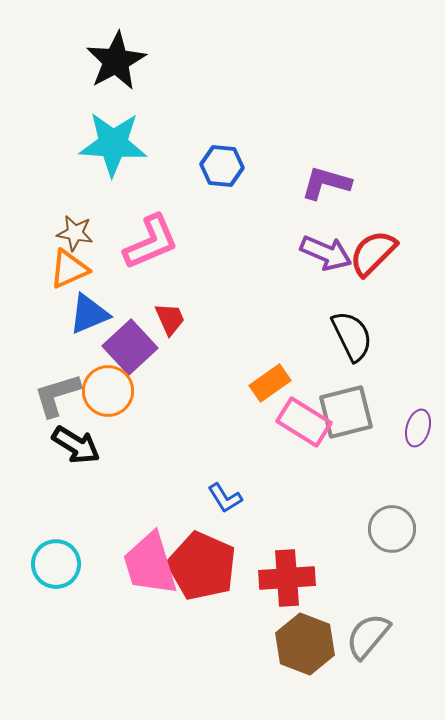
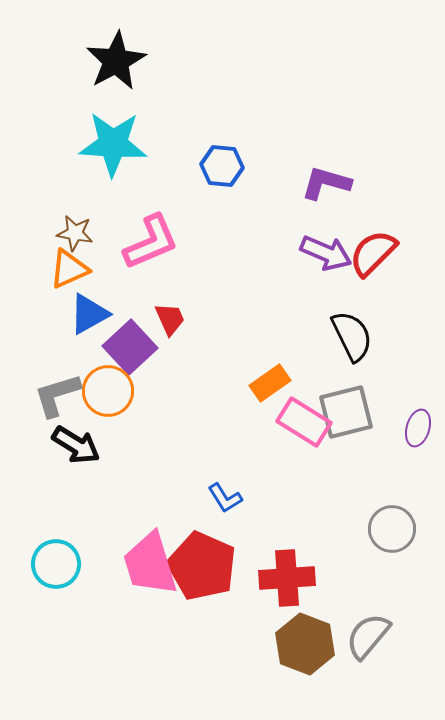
blue triangle: rotated 6 degrees counterclockwise
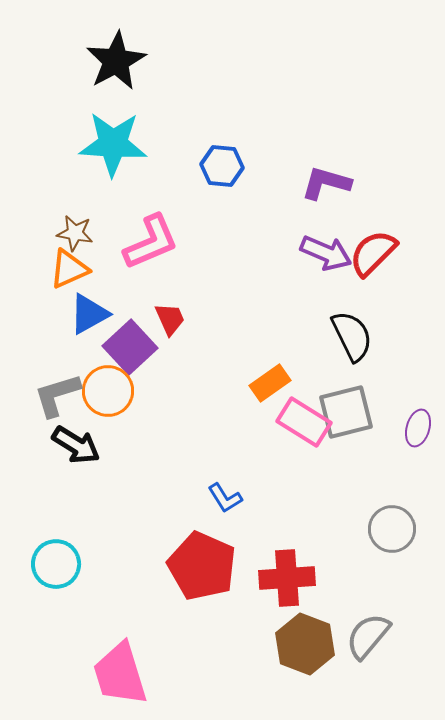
pink trapezoid: moved 30 px left, 110 px down
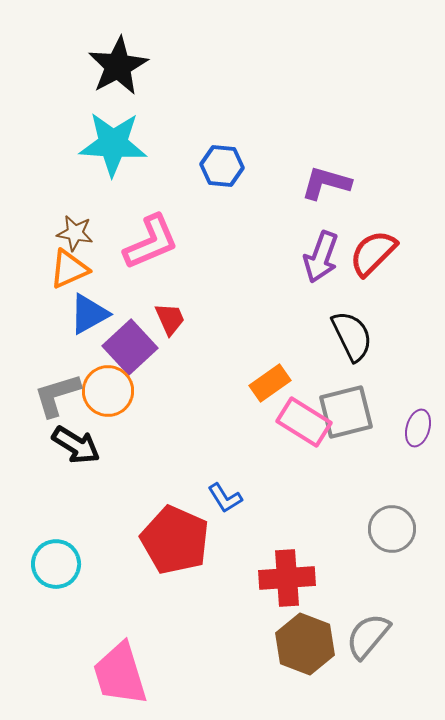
black star: moved 2 px right, 5 px down
purple arrow: moved 5 px left, 4 px down; rotated 87 degrees clockwise
red pentagon: moved 27 px left, 26 px up
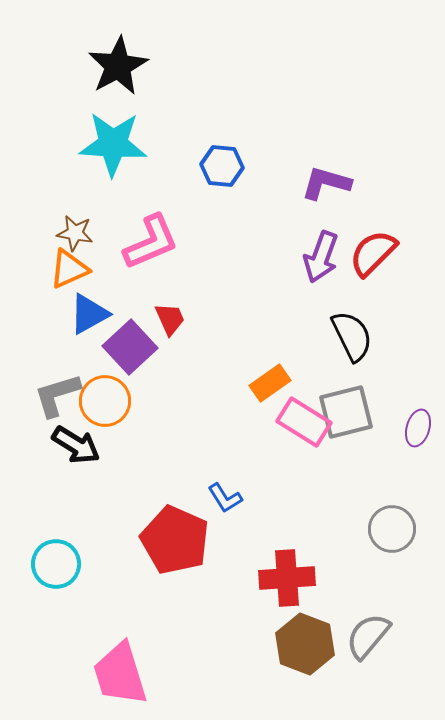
orange circle: moved 3 px left, 10 px down
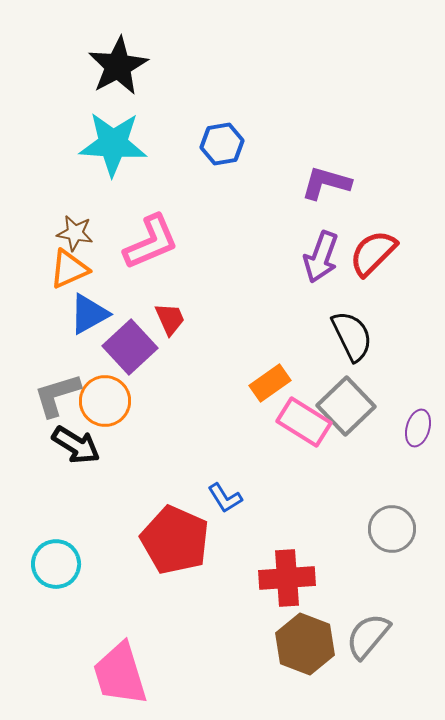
blue hexagon: moved 22 px up; rotated 15 degrees counterclockwise
gray square: moved 6 px up; rotated 30 degrees counterclockwise
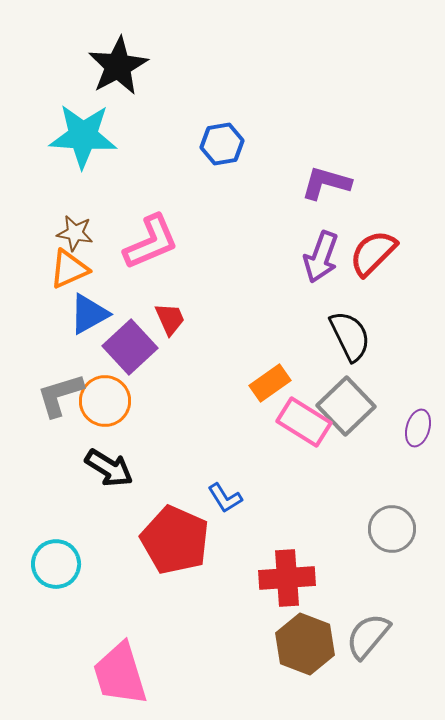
cyan star: moved 30 px left, 8 px up
black semicircle: moved 2 px left
gray L-shape: moved 3 px right
black arrow: moved 33 px right, 23 px down
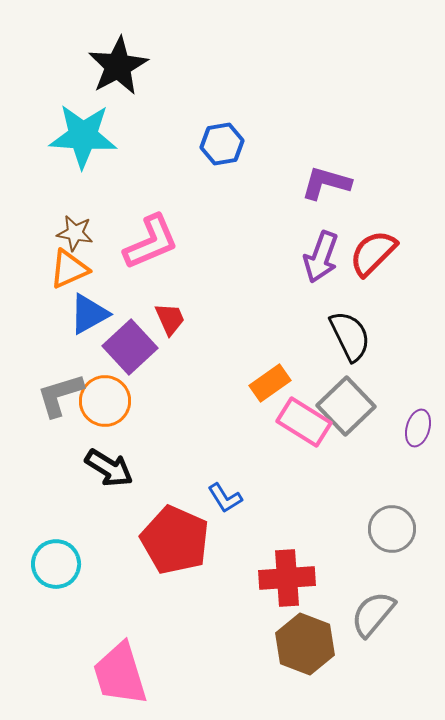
gray semicircle: moved 5 px right, 22 px up
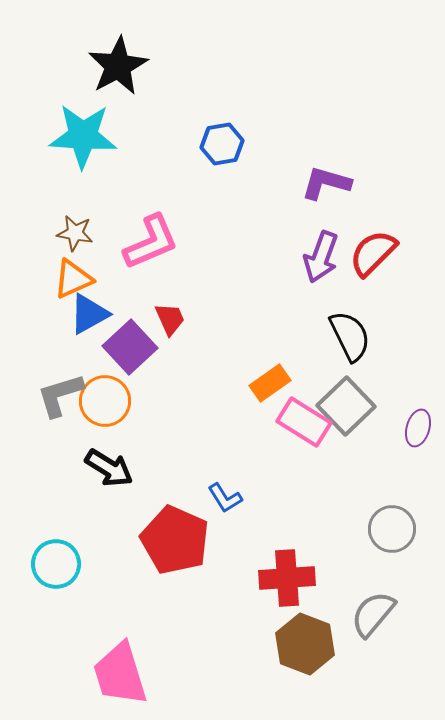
orange triangle: moved 4 px right, 10 px down
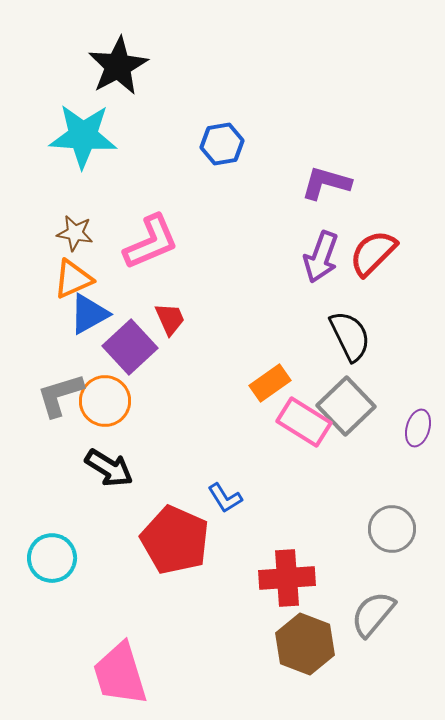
cyan circle: moved 4 px left, 6 px up
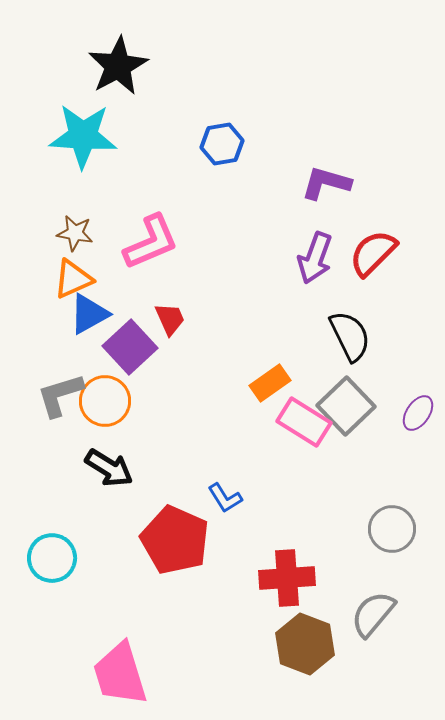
purple arrow: moved 6 px left, 1 px down
purple ellipse: moved 15 px up; rotated 18 degrees clockwise
